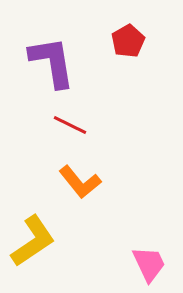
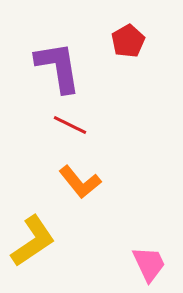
purple L-shape: moved 6 px right, 5 px down
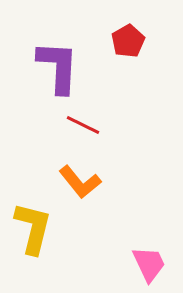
purple L-shape: rotated 12 degrees clockwise
red line: moved 13 px right
yellow L-shape: moved 13 px up; rotated 42 degrees counterclockwise
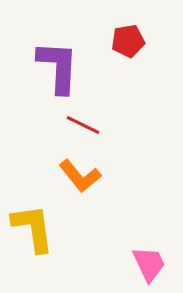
red pentagon: rotated 20 degrees clockwise
orange L-shape: moved 6 px up
yellow L-shape: rotated 22 degrees counterclockwise
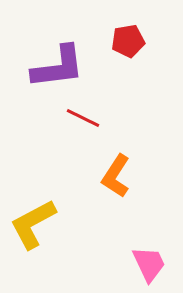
purple L-shape: rotated 80 degrees clockwise
red line: moved 7 px up
orange L-shape: moved 36 px right; rotated 72 degrees clockwise
yellow L-shape: moved 4 px up; rotated 110 degrees counterclockwise
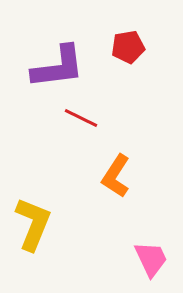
red pentagon: moved 6 px down
red line: moved 2 px left
yellow L-shape: rotated 140 degrees clockwise
pink trapezoid: moved 2 px right, 5 px up
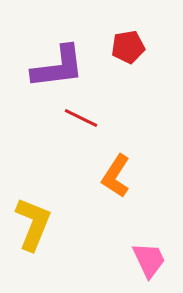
pink trapezoid: moved 2 px left, 1 px down
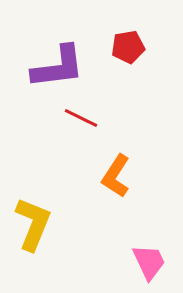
pink trapezoid: moved 2 px down
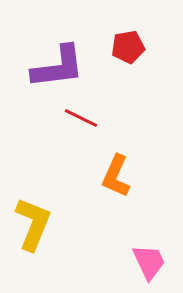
orange L-shape: rotated 9 degrees counterclockwise
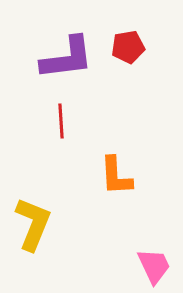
purple L-shape: moved 9 px right, 9 px up
red line: moved 20 px left, 3 px down; rotated 60 degrees clockwise
orange L-shape: rotated 27 degrees counterclockwise
pink trapezoid: moved 5 px right, 4 px down
